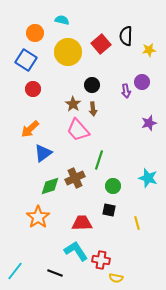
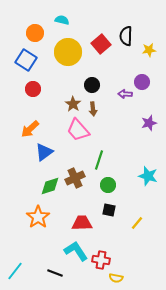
purple arrow: moved 1 px left, 3 px down; rotated 104 degrees clockwise
blue triangle: moved 1 px right, 1 px up
cyan star: moved 2 px up
green circle: moved 5 px left, 1 px up
yellow line: rotated 56 degrees clockwise
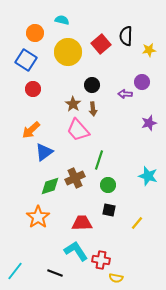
orange arrow: moved 1 px right, 1 px down
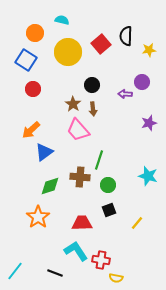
brown cross: moved 5 px right, 1 px up; rotated 30 degrees clockwise
black square: rotated 32 degrees counterclockwise
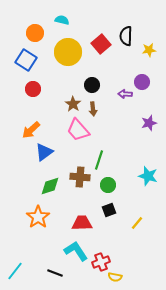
red cross: moved 2 px down; rotated 30 degrees counterclockwise
yellow semicircle: moved 1 px left, 1 px up
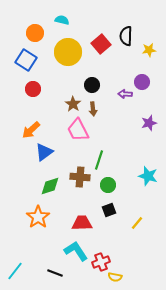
pink trapezoid: rotated 15 degrees clockwise
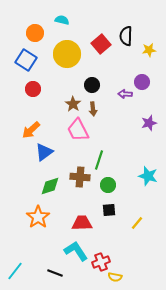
yellow circle: moved 1 px left, 2 px down
black square: rotated 16 degrees clockwise
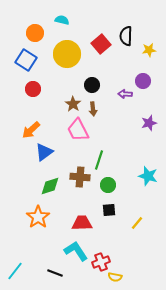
purple circle: moved 1 px right, 1 px up
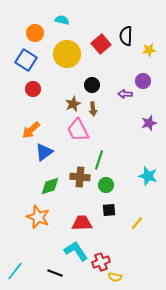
brown star: rotated 14 degrees clockwise
green circle: moved 2 px left
orange star: rotated 15 degrees counterclockwise
